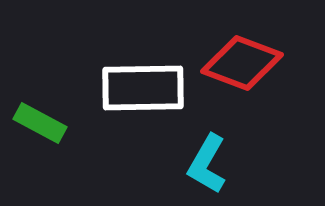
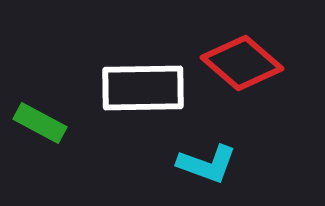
red diamond: rotated 20 degrees clockwise
cyan L-shape: rotated 100 degrees counterclockwise
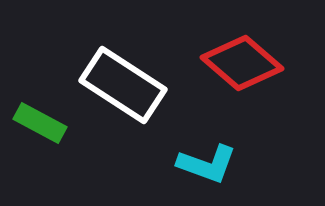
white rectangle: moved 20 px left, 3 px up; rotated 34 degrees clockwise
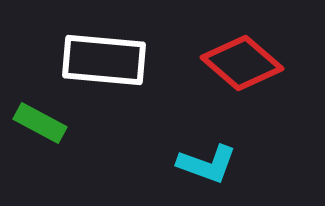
white rectangle: moved 19 px left, 25 px up; rotated 28 degrees counterclockwise
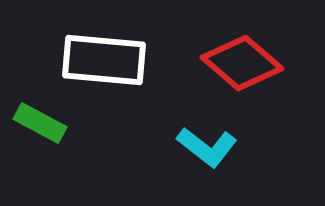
cyan L-shape: moved 17 px up; rotated 18 degrees clockwise
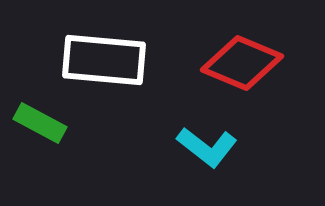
red diamond: rotated 18 degrees counterclockwise
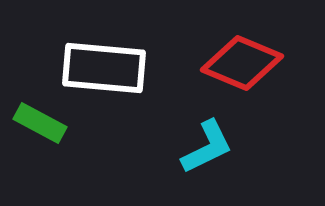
white rectangle: moved 8 px down
cyan L-shape: rotated 64 degrees counterclockwise
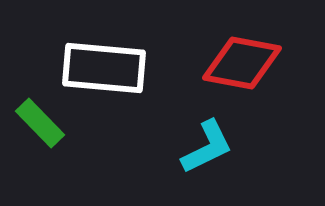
red diamond: rotated 12 degrees counterclockwise
green rectangle: rotated 18 degrees clockwise
